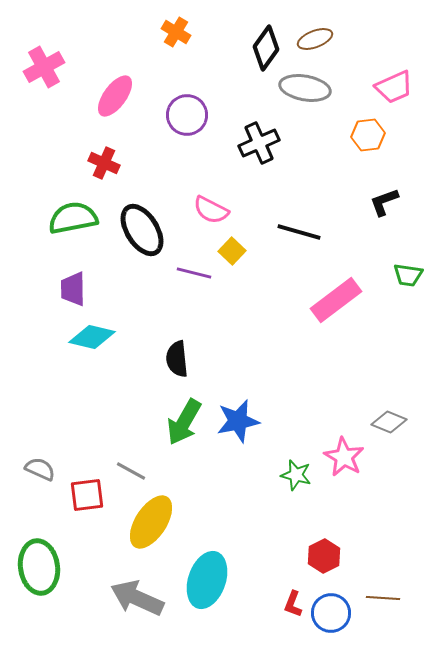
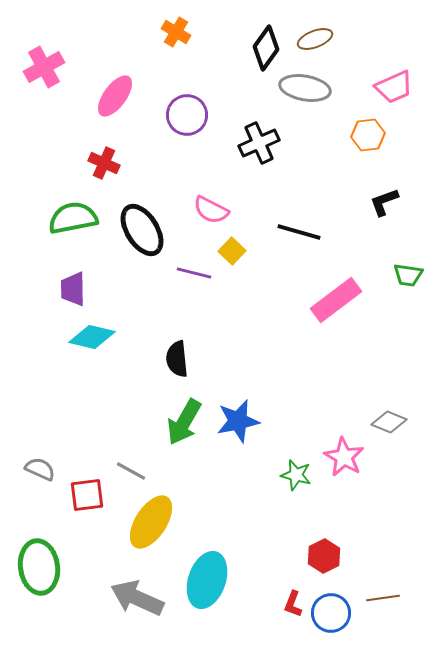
brown line: rotated 12 degrees counterclockwise
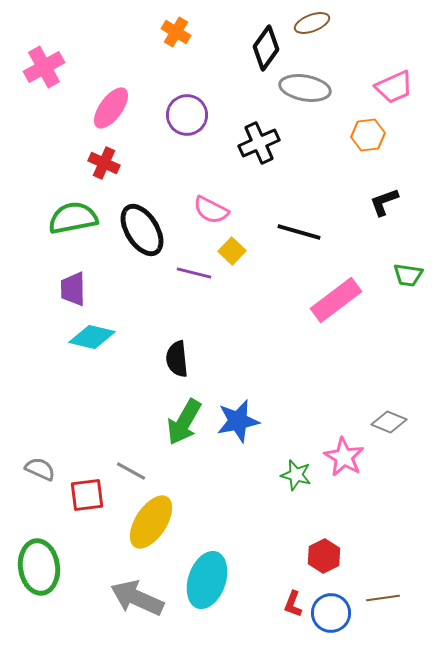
brown ellipse: moved 3 px left, 16 px up
pink ellipse: moved 4 px left, 12 px down
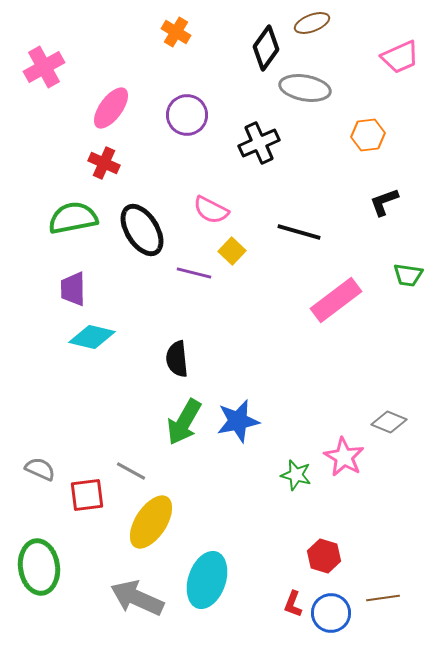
pink trapezoid: moved 6 px right, 30 px up
red hexagon: rotated 16 degrees counterclockwise
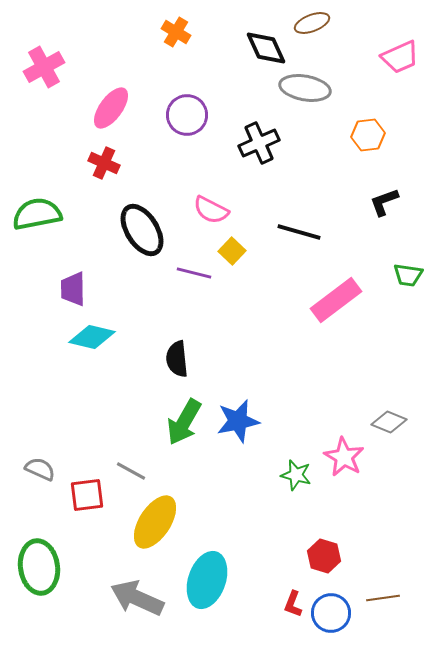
black diamond: rotated 60 degrees counterclockwise
green semicircle: moved 36 px left, 4 px up
yellow ellipse: moved 4 px right
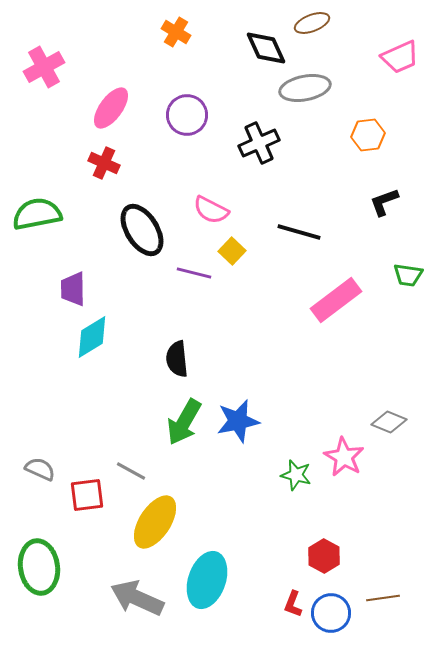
gray ellipse: rotated 21 degrees counterclockwise
cyan diamond: rotated 45 degrees counterclockwise
red hexagon: rotated 12 degrees clockwise
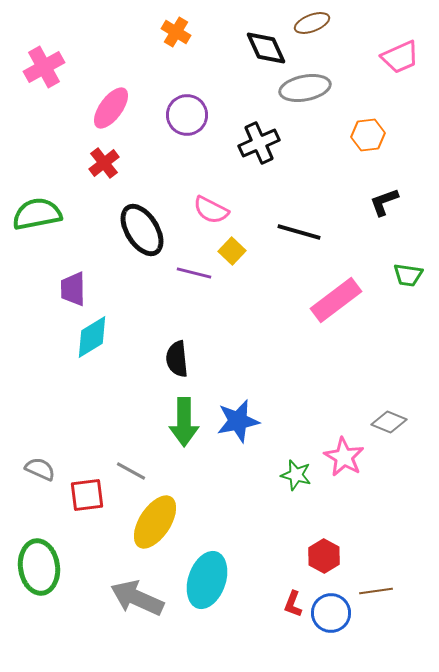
red cross: rotated 28 degrees clockwise
green arrow: rotated 30 degrees counterclockwise
brown line: moved 7 px left, 7 px up
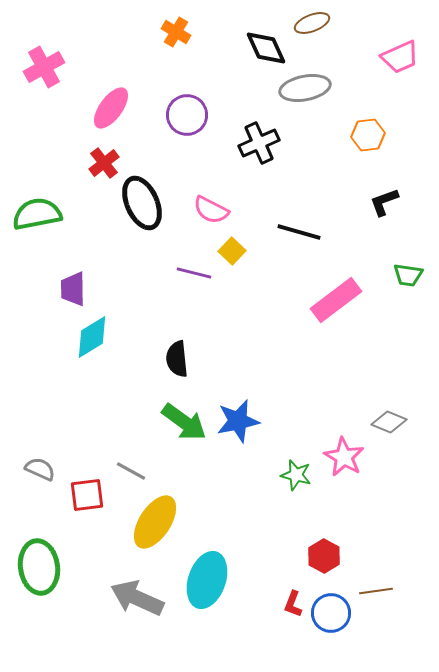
black ellipse: moved 27 px up; rotated 8 degrees clockwise
green arrow: rotated 54 degrees counterclockwise
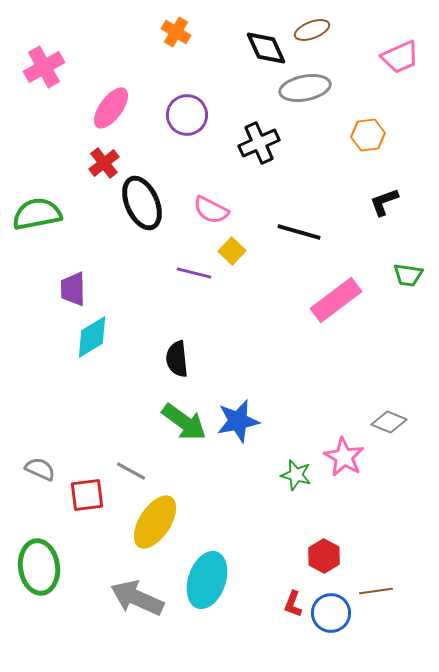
brown ellipse: moved 7 px down
